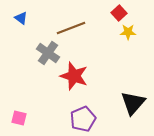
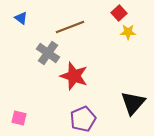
brown line: moved 1 px left, 1 px up
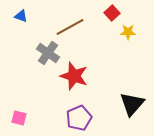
red square: moved 7 px left
blue triangle: moved 2 px up; rotated 16 degrees counterclockwise
brown line: rotated 8 degrees counterclockwise
black triangle: moved 1 px left, 1 px down
purple pentagon: moved 4 px left, 1 px up
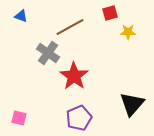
red square: moved 2 px left; rotated 28 degrees clockwise
red star: rotated 16 degrees clockwise
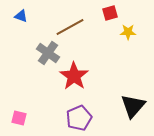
black triangle: moved 1 px right, 2 px down
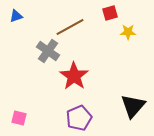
blue triangle: moved 5 px left; rotated 40 degrees counterclockwise
gray cross: moved 2 px up
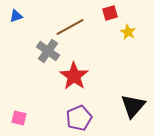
yellow star: rotated 28 degrees clockwise
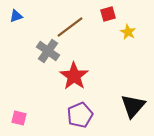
red square: moved 2 px left, 1 px down
brown line: rotated 8 degrees counterclockwise
purple pentagon: moved 1 px right, 3 px up
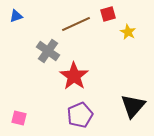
brown line: moved 6 px right, 3 px up; rotated 12 degrees clockwise
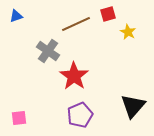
pink square: rotated 21 degrees counterclockwise
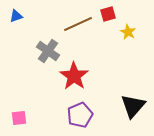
brown line: moved 2 px right
